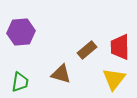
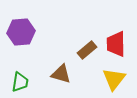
red trapezoid: moved 4 px left, 3 px up
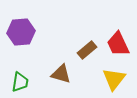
red trapezoid: moved 2 px right; rotated 24 degrees counterclockwise
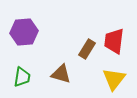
purple hexagon: moved 3 px right
red trapezoid: moved 4 px left, 3 px up; rotated 32 degrees clockwise
brown rectangle: moved 1 px up; rotated 18 degrees counterclockwise
green trapezoid: moved 2 px right, 5 px up
